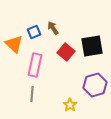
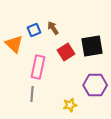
blue square: moved 2 px up
red square: rotated 18 degrees clockwise
pink rectangle: moved 3 px right, 2 px down
purple hexagon: rotated 15 degrees clockwise
yellow star: rotated 24 degrees clockwise
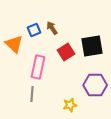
brown arrow: moved 1 px left
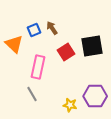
purple hexagon: moved 11 px down
gray line: rotated 35 degrees counterclockwise
yellow star: rotated 24 degrees clockwise
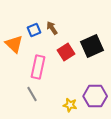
black square: rotated 15 degrees counterclockwise
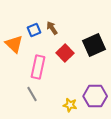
black square: moved 2 px right, 1 px up
red square: moved 1 px left, 1 px down; rotated 12 degrees counterclockwise
